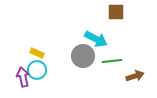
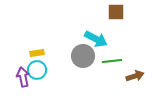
yellow rectangle: rotated 32 degrees counterclockwise
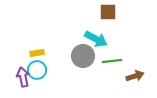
brown square: moved 8 px left
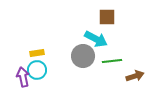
brown square: moved 1 px left, 5 px down
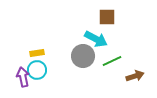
green line: rotated 18 degrees counterclockwise
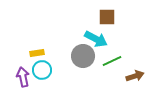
cyan circle: moved 5 px right
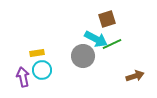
brown square: moved 2 px down; rotated 18 degrees counterclockwise
green line: moved 17 px up
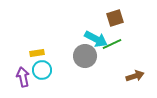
brown square: moved 8 px right, 1 px up
gray circle: moved 2 px right
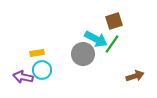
brown square: moved 1 px left, 3 px down
green line: rotated 30 degrees counterclockwise
gray circle: moved 2 px left, 2 px up
purple arrow: rotated 66 degrees counterclockwise
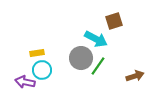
green line: moved 14 px left, 22 px down
gray circle: moved 2 px left, 4 px down
purple arrow: moved 2 px right, 5 px down
